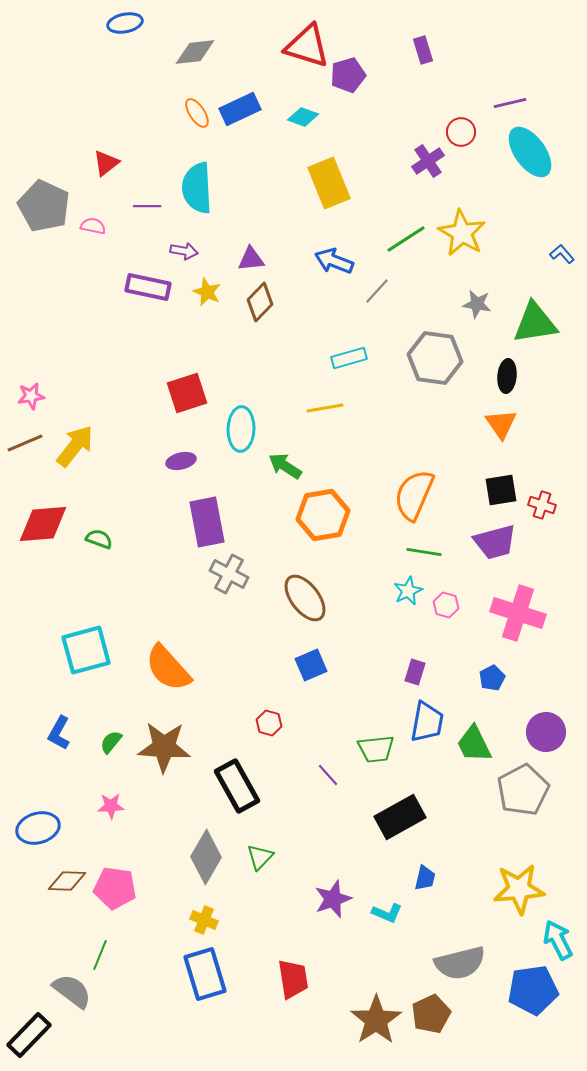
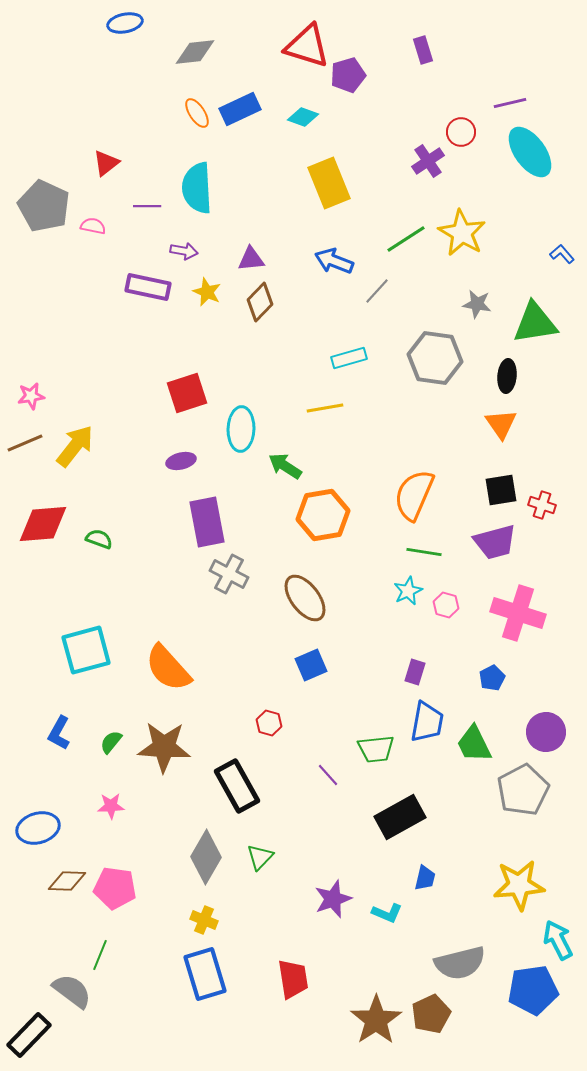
yellow star at (519, 889): moved 4 px up
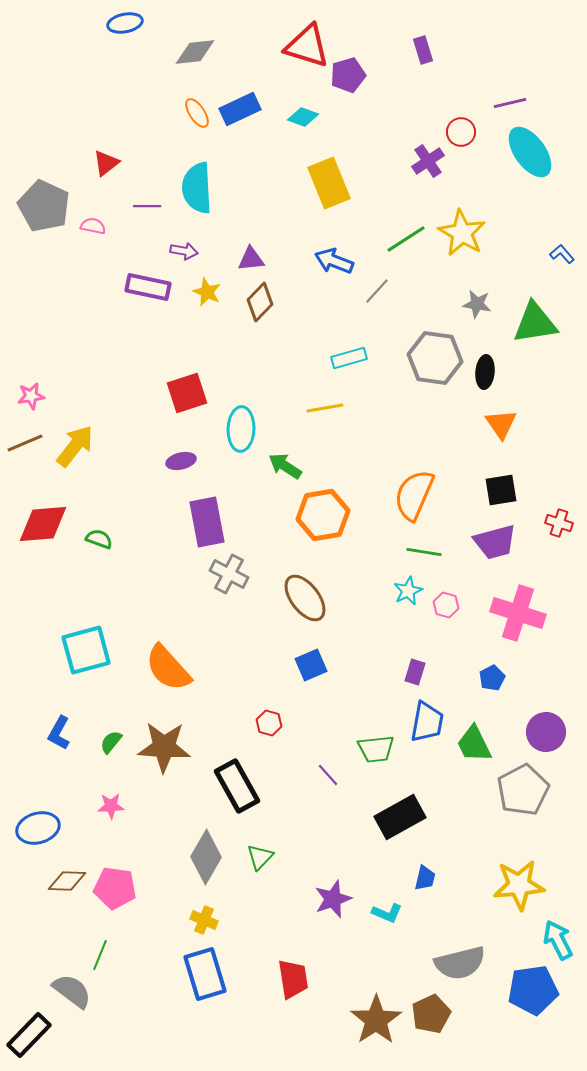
black ellipse at (507, 376): moved 22 px left, 4 px up
red cross at (542, 505): moved 17 px right, 18 px down
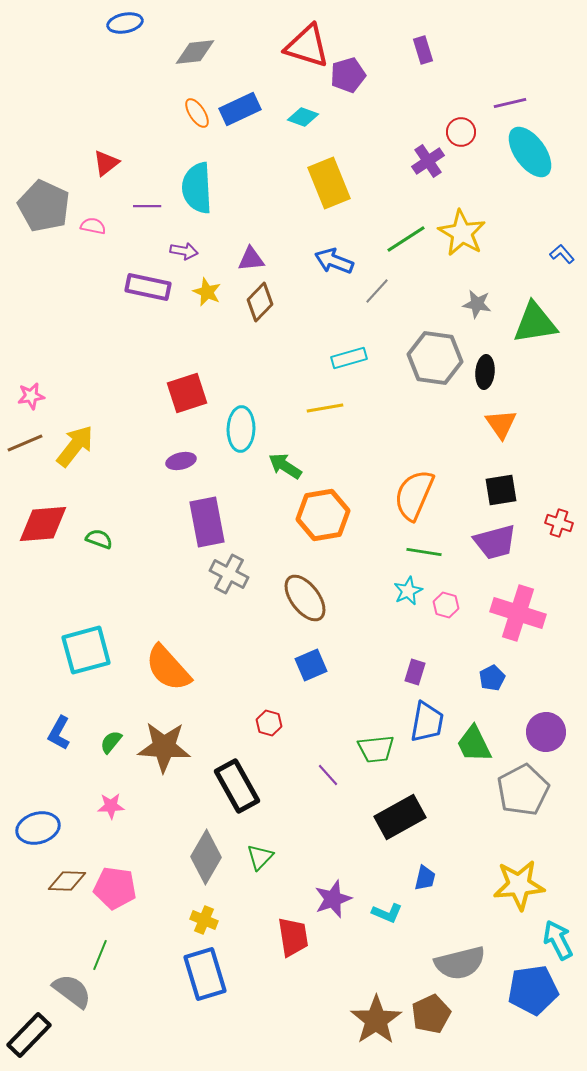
red trapezoid at (293, 979): moved 42 px up
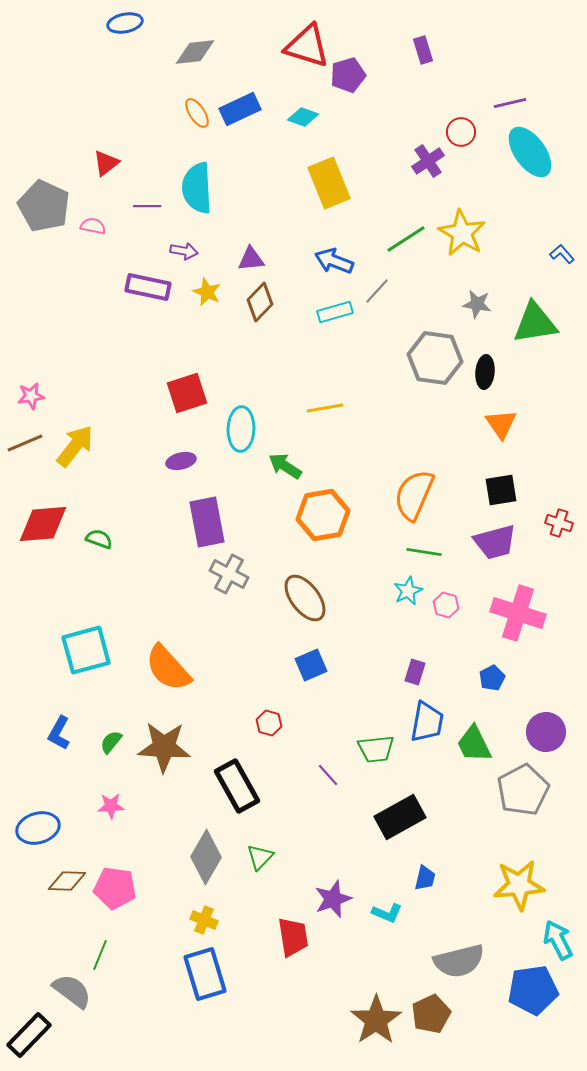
cyan rectangle at (349, 358): moved 14 px left, 46 px up
gray semicircle at (460, 963): moved 1 px left, 2 px up
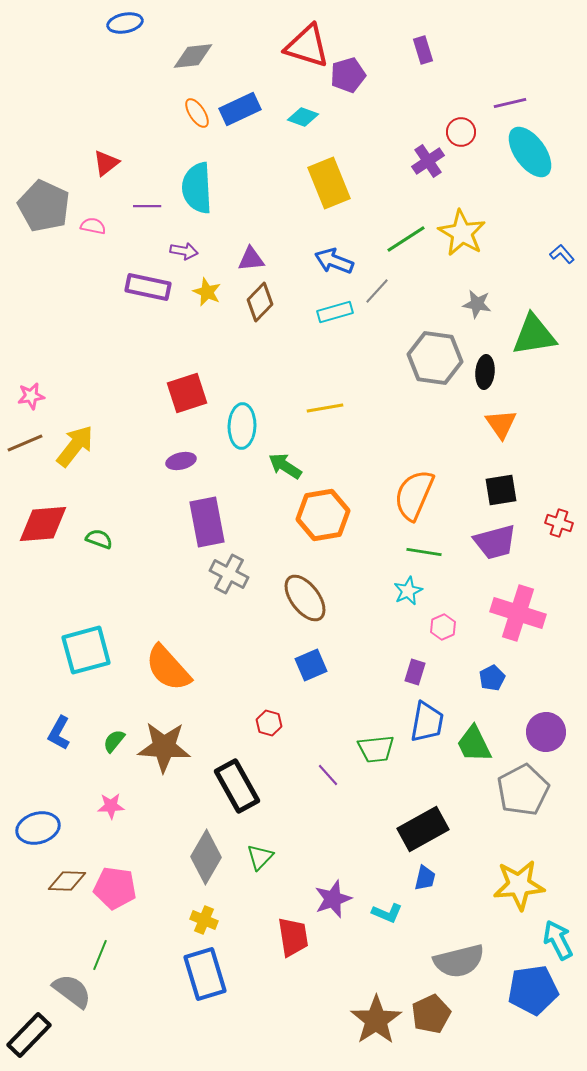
gray diamond at (195, 52): moved 2 px left, 4 px down
green triangle at (535, 323): moved 1 px left, 12 px down
cyan ellipse at (241, 429): moved 1 px right, 3 px up
pink hexagon at (446, 605): moved 3 px left, 22 px down; rotated 20 degrees clockwise
green semicircle at (111, 742): moved 3 px right, 1 px up
black rectangle at (400, 817): moved 23 px right, 12 px down
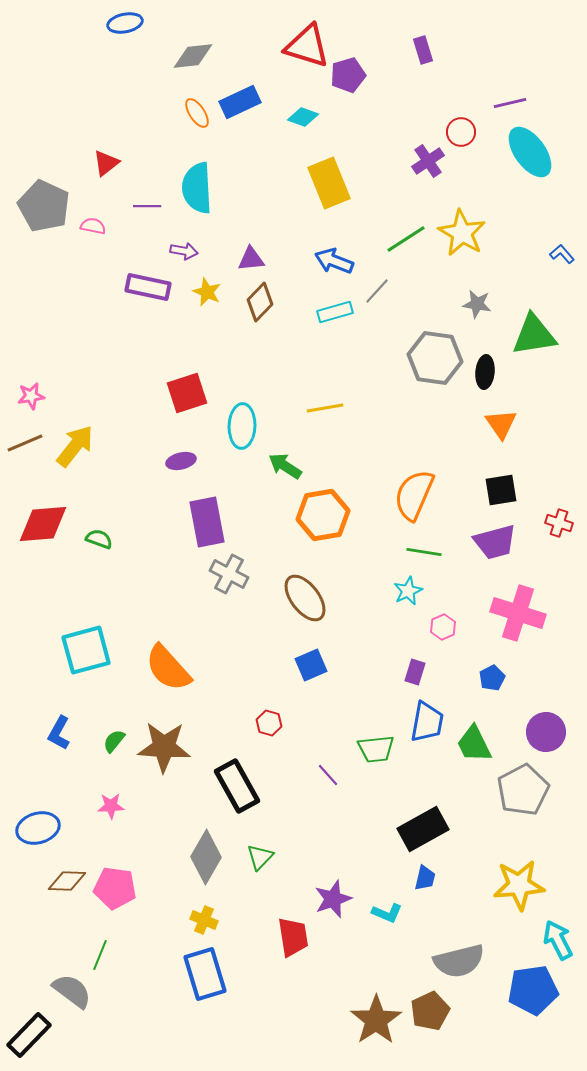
blue rectangle at (240, 109): moved 7 px up
brown pentagon at (431, 1014): moved 1 px left, 3 px up
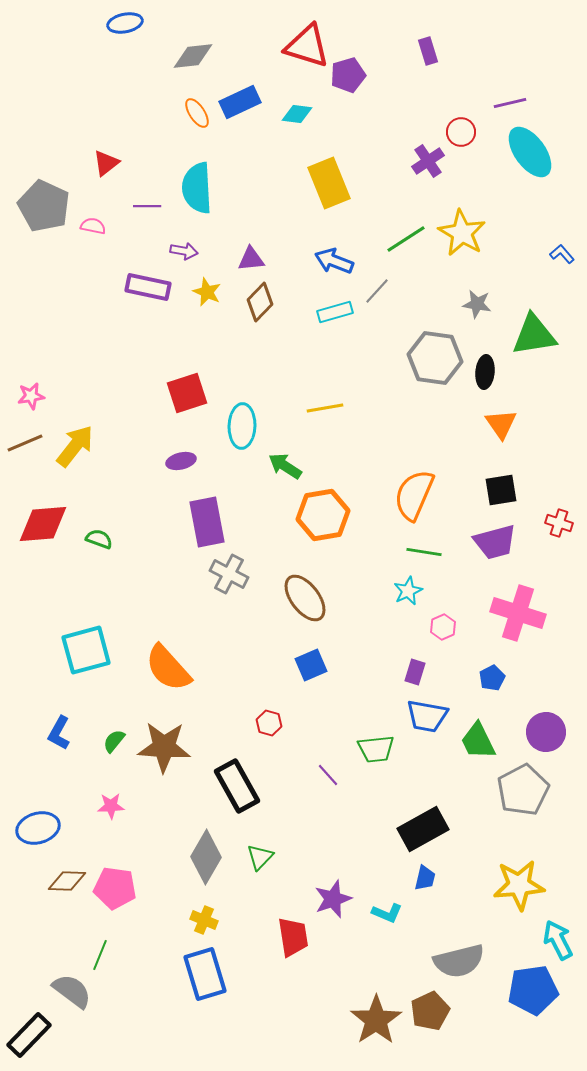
purple rectangle at (423, 50): moved 5 px right, 1 px down
cyan diamond at (303, 117): moved 6 px left, 3 px up; rotated 12 degrees counterclockwise
blue trapezoid at (427, 722): moved 6 px up; rotated 90 degrees clockwise
green trapezoid at (474, 744): moved 4 px right, 3 px up
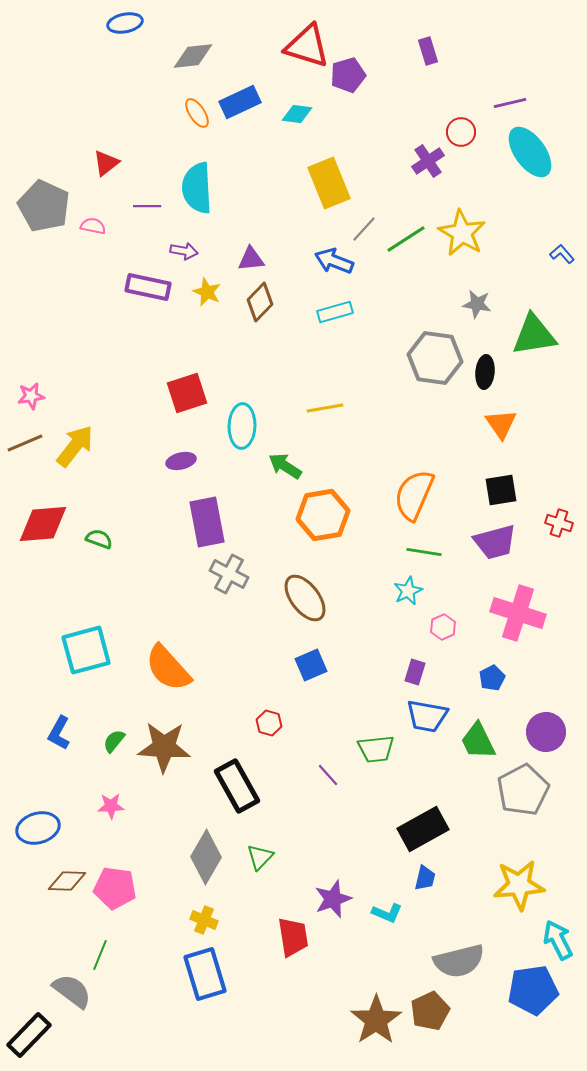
gray line at (377, 291): moved 13 px left, 62 px up
